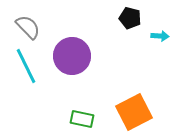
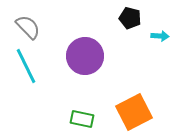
purple circle: moved 13 px right
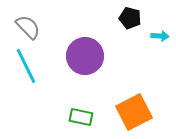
green rectangle: moved 1 px left, 2 px up
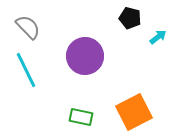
cyan arrow: moved 2 px left, 1 px down; rotated 42 degrees counterclockwise
cyan line: moved 4 px down
